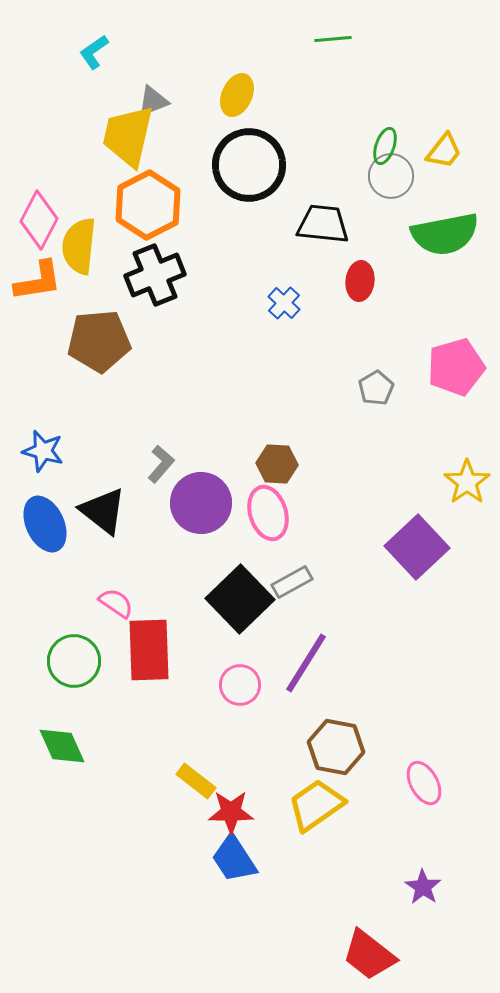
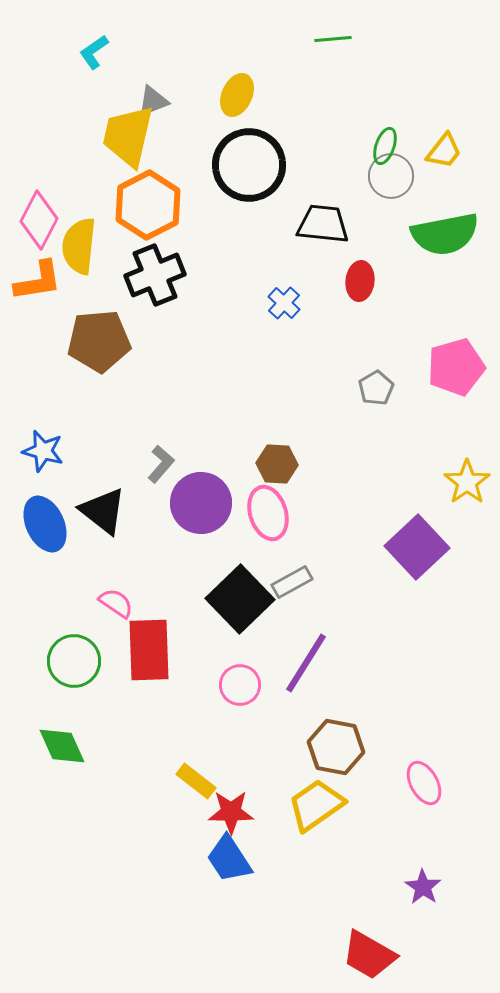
blue trapezoid at (234, 859): moved 5 px left
red trapezoid at (369, 955): rotated 8 degrees counterclockwise
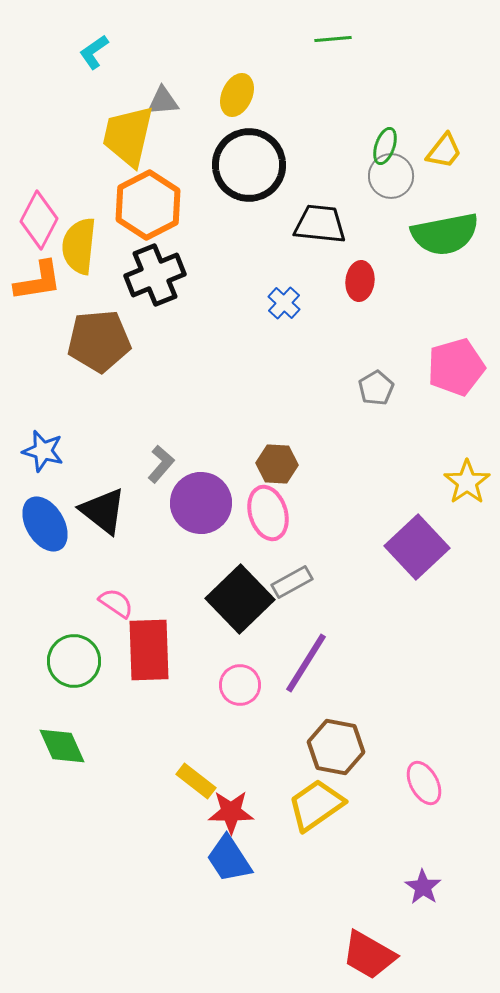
gray triangle at (153, 101): moved 10 px right; rotated 16 degrees clockwise
black trapezoid at (323, 224): moved 3 px left
blue ellipse at (45, 524): rotated 6 degrees counterclockwise
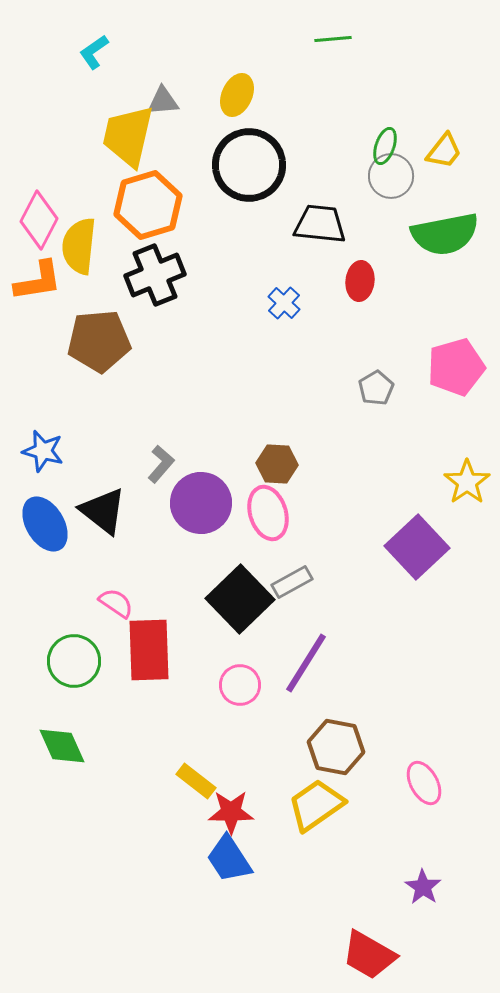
orange hexagon at (148, 205): rotated 10 degrees clockwise
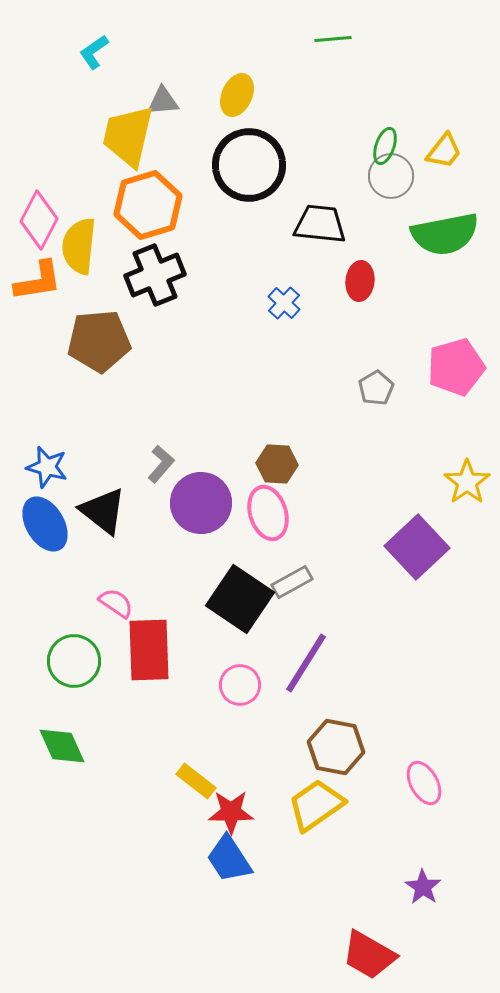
blue star at (43, 451): moved 4 px right, 16 px down
black square at (240, 599): rotated 12 degrees counterclockwise
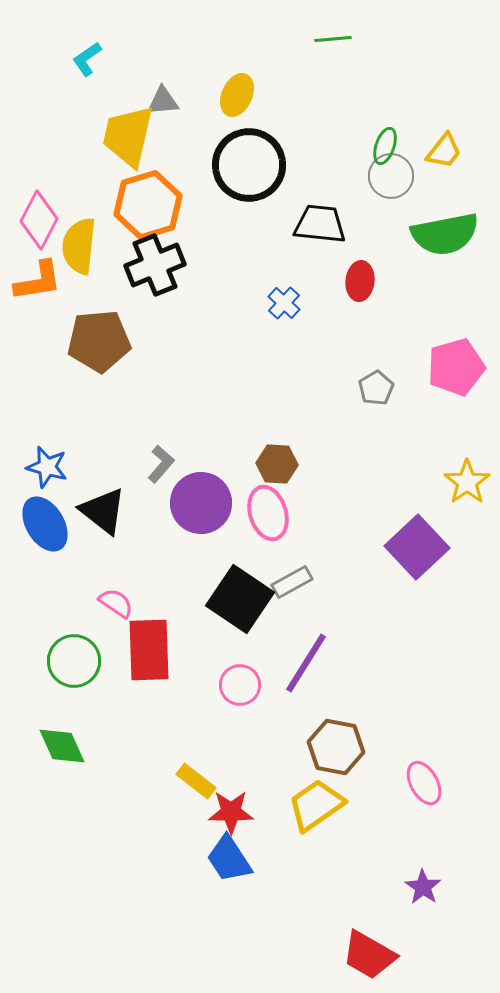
cyan L-shape at (94, 52): moved 7 px left, 7 px down
black cross at (155, 275): moved 10 px up
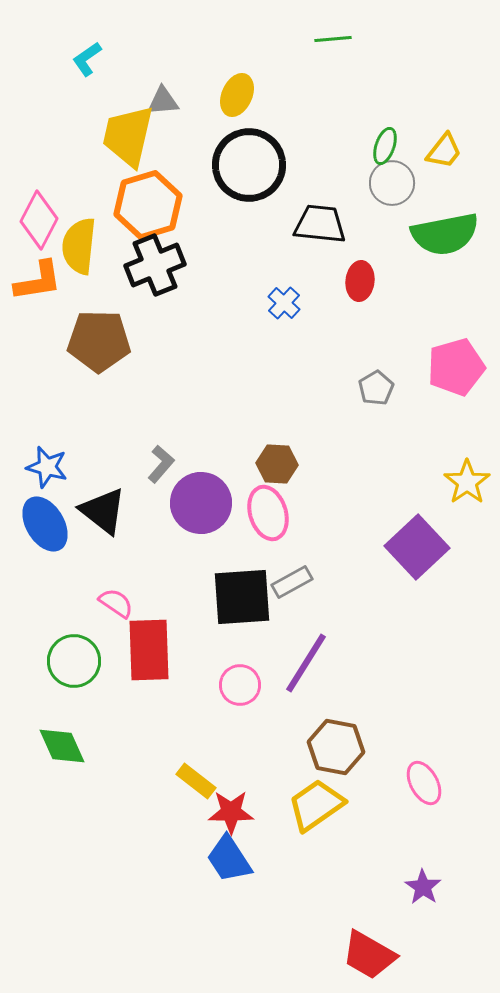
gray circle at (391, 176): moved 1 px right, 7 px down
brown pentagon at (99, 341): rotated 6 degrees clockwise
black square at (240, 599): moved 2 px right, 2 px up; rotated 38 degrees counterclockwise
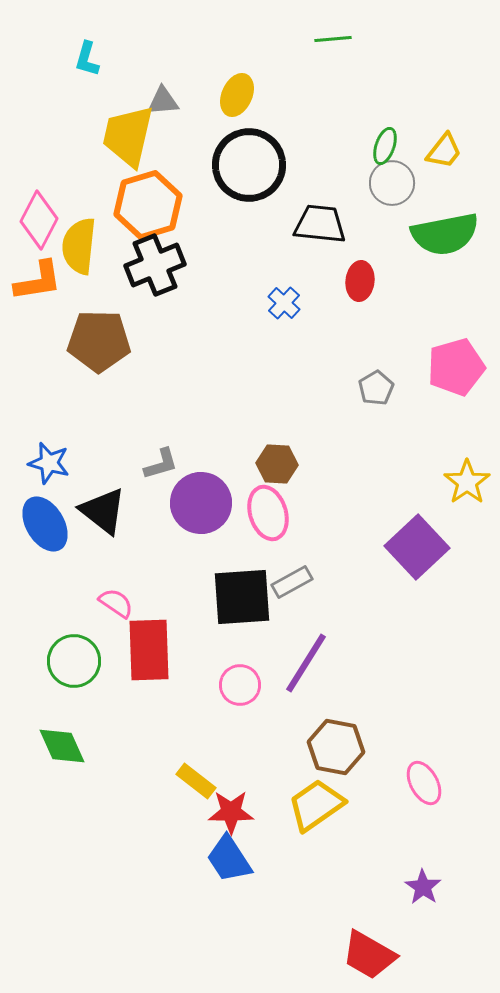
cyan L-shape at (87, 59): rotated 39 degrees counterclockwise
gray L-shape at (161, 464): rotated 33 degrees clockwise
blue star at (47, 467): moved 2 px right, 4 px up
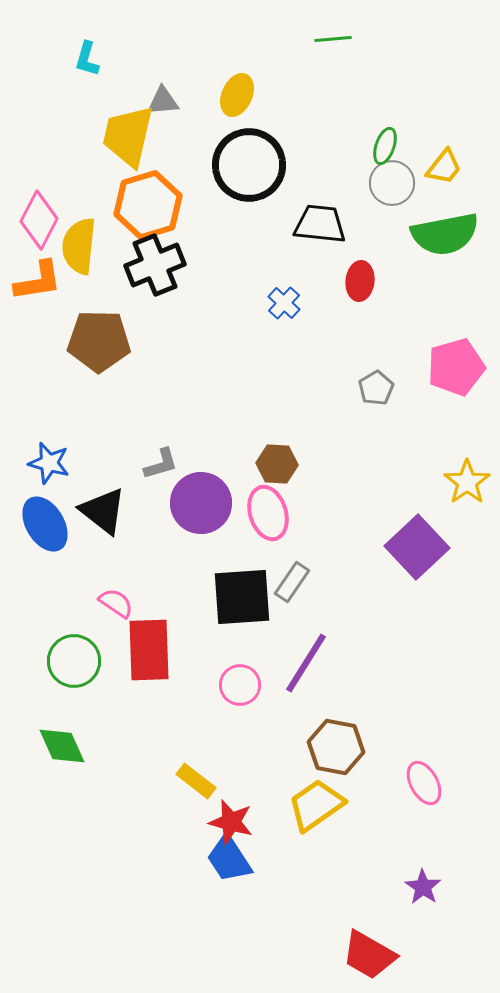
yellow trapezoid at (444, 151): moved 16 px down
gray rectangle at (292, 582): rotated 27 degrees counterclockwise
red star at (231, 812): moved 10 px down; rotated 15 degrees clockwise
